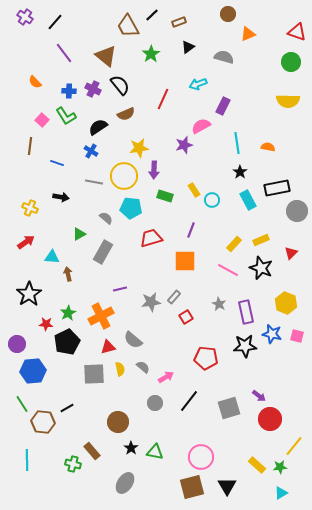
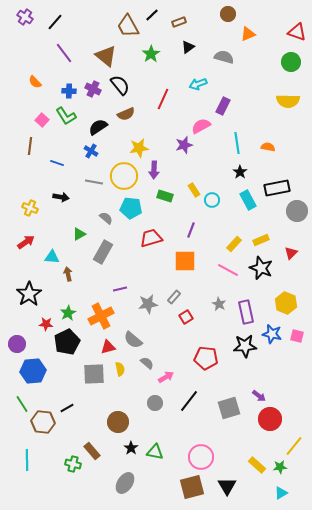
gray star at (151, 302): moved 3 px left, 2 px down
gray semicircle at (143, 367): moved 4 px right, 4 px up
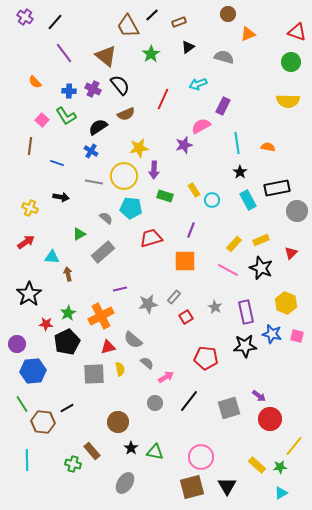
gray rectangle at (103, 252): rotated 20 degrees clockwise
gray star at (219, 304): moved 4 px left, 3 px down
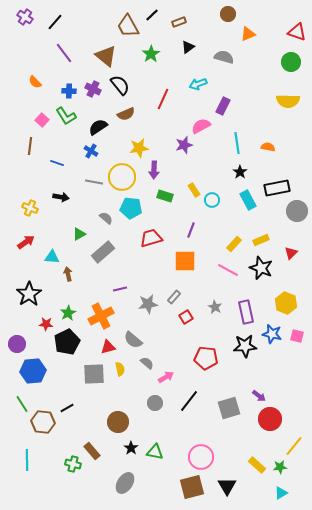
yellow circle at (124, 176): moved 2 px left, 1 px down
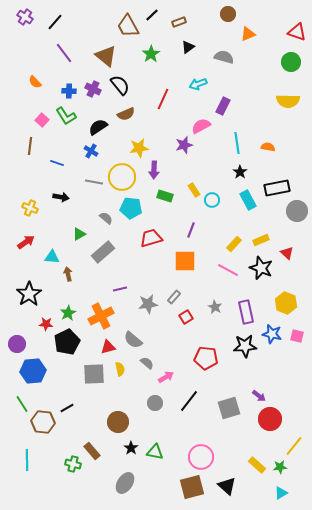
red triangle at (291, 253): moved 4 px left; rotated 32 degrees counterclockwise
black triangle at (227, 486): rotated 18 degrees counterclockwise
